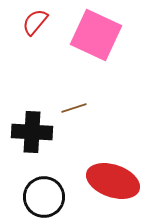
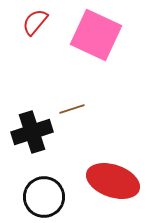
brown line: moved 2 px left, 1 px down
black cross: rotated 21 degrees counterclockwise
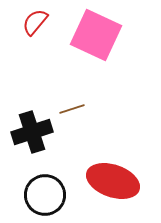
black circle: moved 1 px right, 2 px up
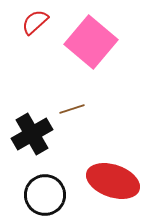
red semicircle: rotated 8 degrees clockwise
pink square: moved 5 px left, 7 px down; rotated 15 degrees clockwise
black cross: moved 2 px down; rotated 12 degrees counterclockwise
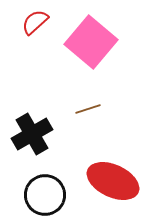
brown line: moved 16 px right
red ellipse: rotated 6 degrees clockwise
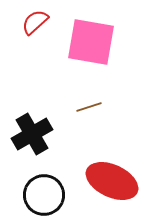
pink square: rotated 30 degrees counterclockwise
brown line: moved 1 px right, 2 px up
red ellipse: moved 1 px left
black circle: moved 1 px left
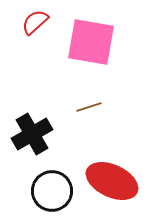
black circle: moved 8 px right, 4 px up
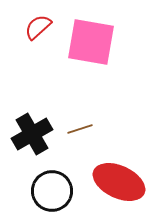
red semicircle: moved 3 px right, 5 px down
brown line: moved 9 px left, 22 px down
red ellipse: moved 7 px right, 1 px down
